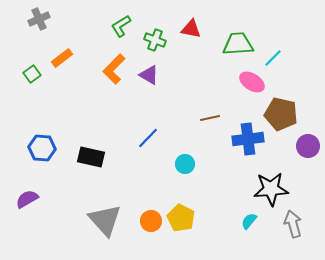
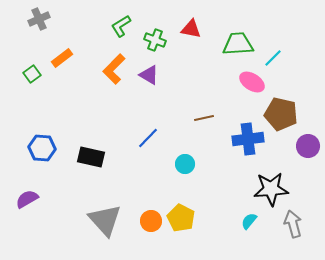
brown line: moved 6 px left
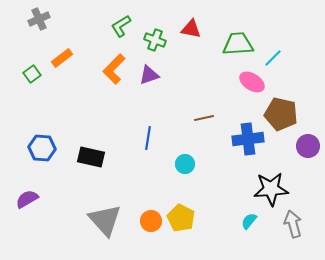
purple triangle: rotated 50 degrees counterclockwise
blue line: rotated 35 degrees counterclockwise
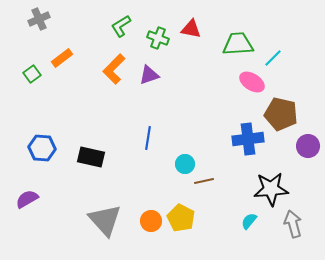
green cross: moved 3 px right, 2 px up
brown line: moved 63 px down
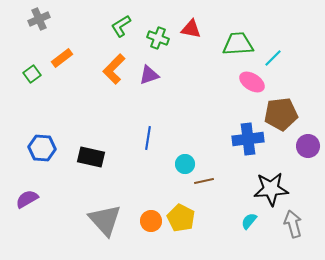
brown pentagon: rotated 20 degrees counterclockwise
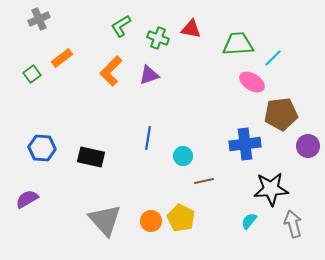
orange L-shape: moved 3 px left, 2 px down
blue cross: moved 3 px left, 5 px down
cyan circle: moved 2 px left, 8 px up
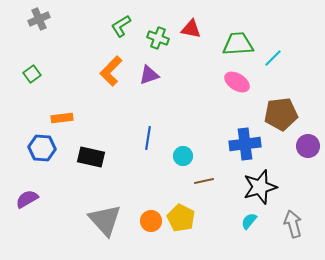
orange rectangle: moved 60 px down; rotated 30 degrees clockwise
pink ellipse: moved 15 px left
black star: moved 11 px left, 2 px up; rotated 12 degrees counterclockwise
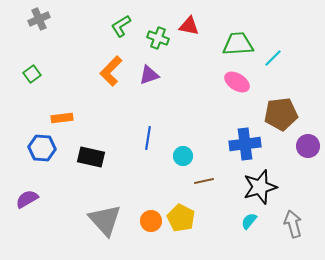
red triangle: moved 2 px left, 3 px up
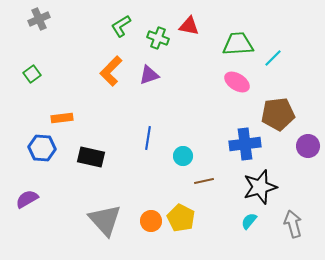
brown pentagon: moved 3 px left
